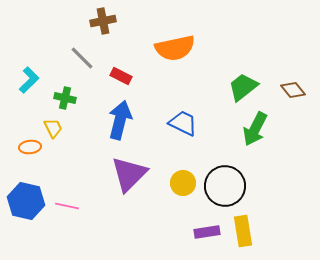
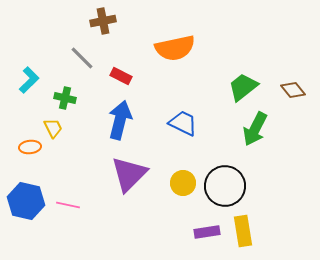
pink line: moved 1 px right, 1 px up
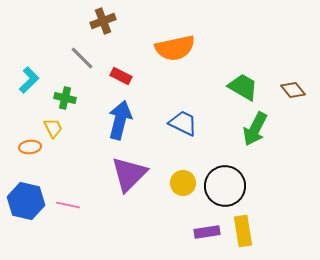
brown cross: rotated 10 degrees counterclockwise
green trapezoid: rotated 68 degrees clockwise
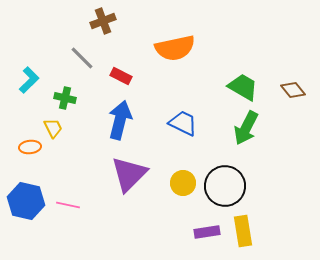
green arrow: moved 9 px left, 1 px up
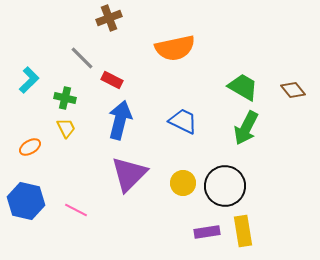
brown cross: moved 6 px right, 3 px up
red rectangle: moved 9 px left, 4 px down
blue trapezoid: moved 2 px up
yellow trapezoid: moved 13 px right
orange ellipse: rotated 25 degrees counterclockwise
pink line: moved 8 px right, 5 px down; rotated 15 degrees clockwise
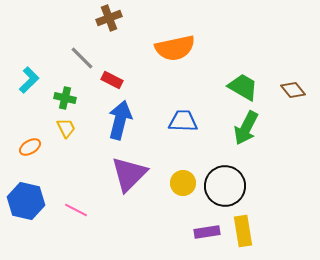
blue trapezoid: rotated 24 degrees counterclockwise
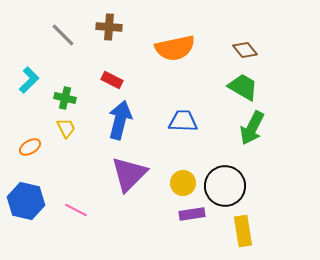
brown cross: moved 9 px down; rotated 25 degrees clockwise
gray line: moved 19 px left, 23 px up
brown diamond: moved 48 px left, 40 px up
green arrow: moved 6 px right
purple rectangle: moved 15 px left, 18 px up
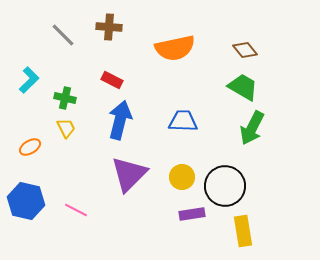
yellow circle: moved 1 px left, 6 px up
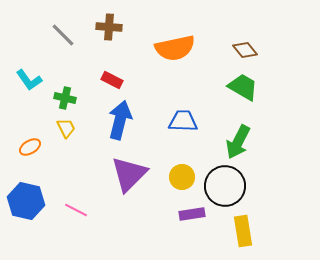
cyan L-shape: rotated 100 degrees clockwise
green arrow: moved 14 px left, 14 px down
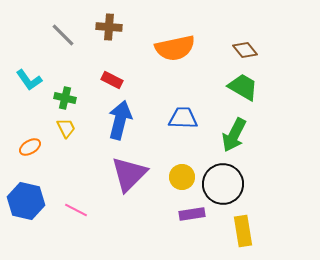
blue trapezoid: moved 3 px up
green arrow: moved 4 px left, 7 px up
black circle: moved 2 px left, 2 px up
